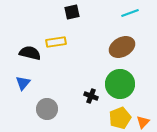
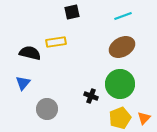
cyan line: moved 7 px left, 3 px down
orange triangle: moved 1 px right, 4 px up
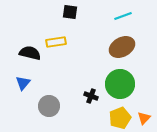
black square: moved 2 px left; rotated 21 degrees clockwise
gray circle: moved 2 px right, 3 px up
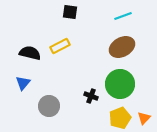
yellow rectangle: moved 4 px right, 4 px down; rotated 18 degrees counterclockwise
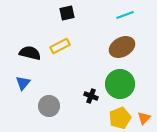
black square: moved 3 px left, 1 px down; rotated 21 degrees counterclockwise
cyan line: moved 2 px right, 1 px up
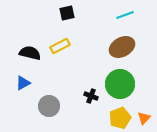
blue triangle: rotated 21 degrees clockwise
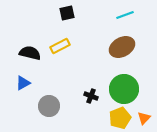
green circle: moved 4 px right, 5 px down
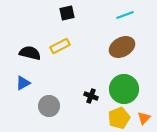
yellow pentagon: moved 1 px left
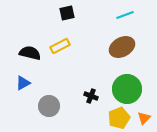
green circle: moved 3 px right
